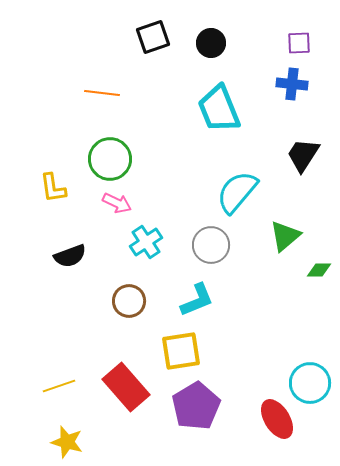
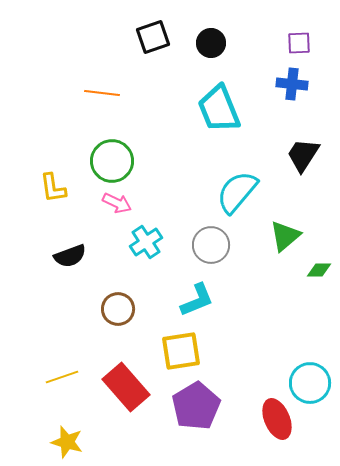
green circle: moved 2 px right, 2 px down
brown circle: moved 11 px left, 8 px down
yellow line: moved 3 px right, 9 px up
red ellipse: rotated 9 degrees clockwise
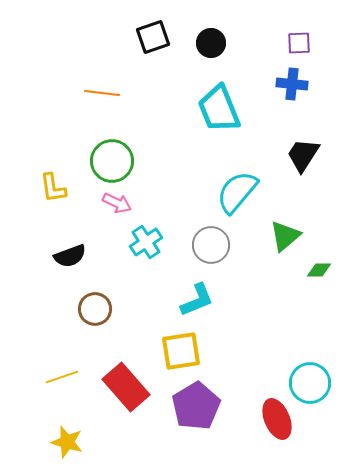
brown circle: moved 23 px left
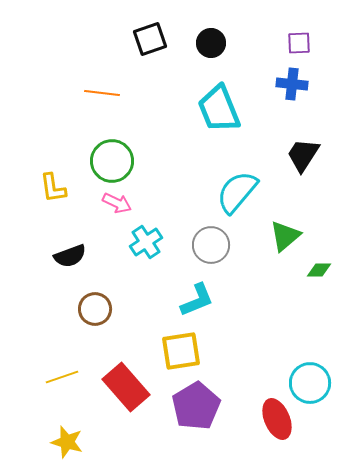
black square: moved 3 px left, 2 px down
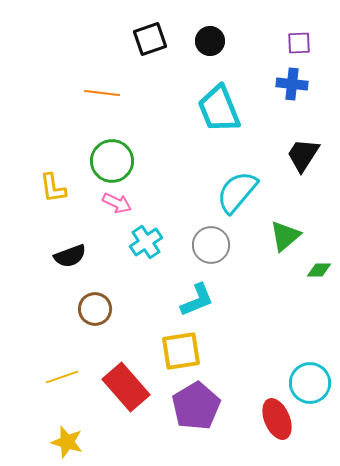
black circle: moved 1 px left, 2 px up
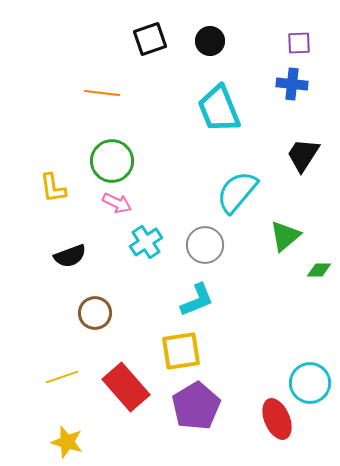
gray circle: moved 6 px left
brown circle: moved 4 px down
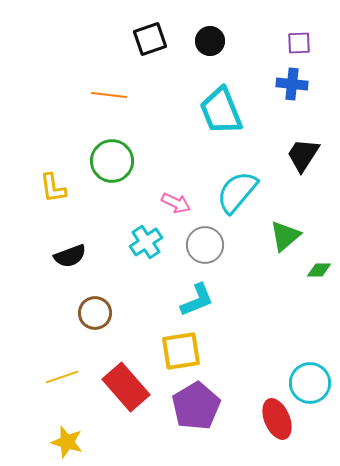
orange line: moved 7 px right, 2 px down
cyan trapezoid: moved 2 px right, 2 px down
pink arrow: moved 59 px right
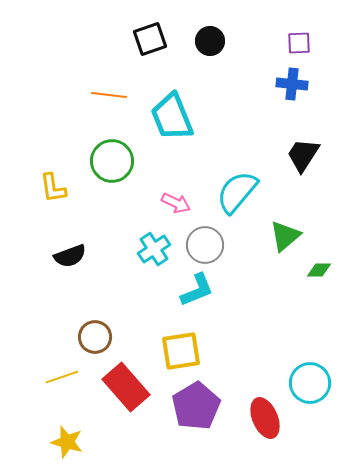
cyan trapezoid: moved 49 px left, 6 px down
cyan cross: moved 8 px right, 7 px down
cyan L-shape: moved 10 px up
brown circle: moved 24 px down
red ellipse: moved 12 px left, 1 px up
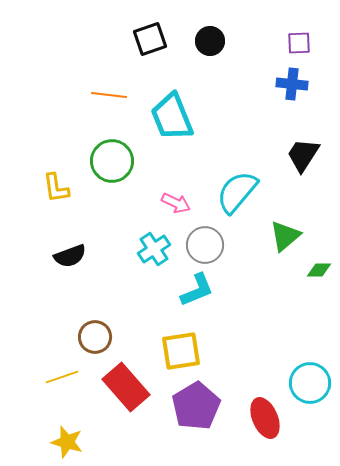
yellow L-shape: moved 3 px right
